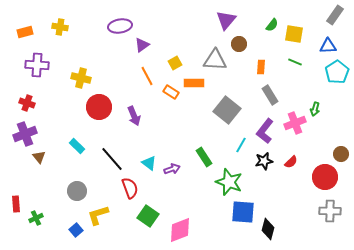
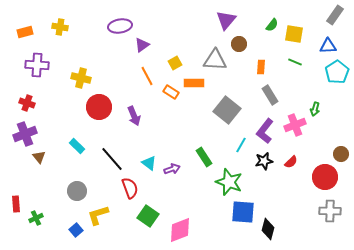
pink cross at (295, 123): moved 2 px down
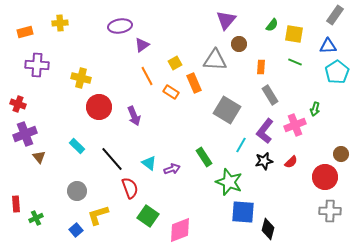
yellow cross at (60, 27): moved 4 px up; rotated 14 degrees counterclockwise
orange rectangle at (194, 83): rotated 66 degrees clockwise
red cross at (27, 103): moved 9 px left, 1 px down
gray square at (227, 110): rotated 8 degrees counterclockwise
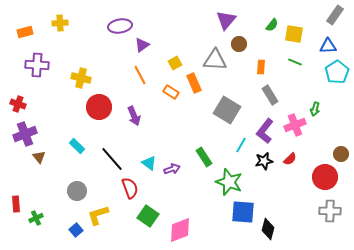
orange line at (147, 76): moved 7 px left, 1 px up
red semicircle at (291, 162): moved 1 px left, 3 px up
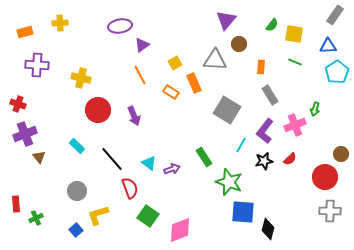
red circle at (99, 107): moved 1 px left, 3 px down
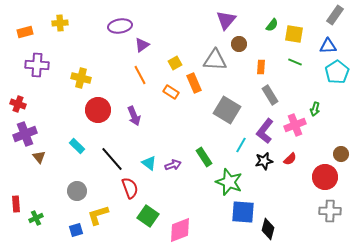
purple arrow at (172, 169): moved 1 px right, 4 px up
blue square at (76, 230): rotated 24 degrees clockwise
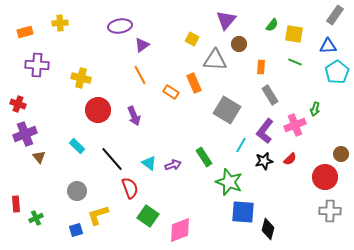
yellow square at (175, 63): moved 17 px right, 24 px up; rotated 32 degrees counterclockwise
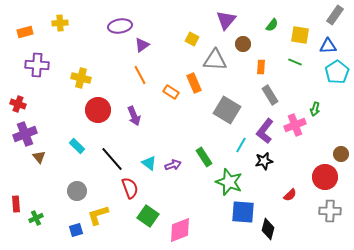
yellow square at (294, 34): moved 6 px right, 1 px down
brown circle at (239, 44): moved 4 px right
red semicircle at (290, 159): moved 36 px down
